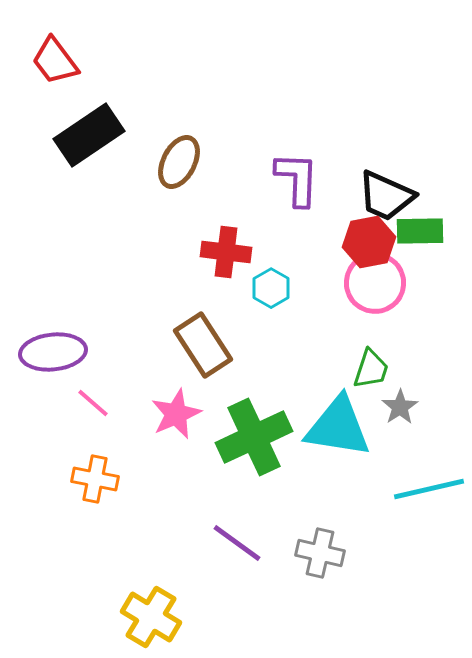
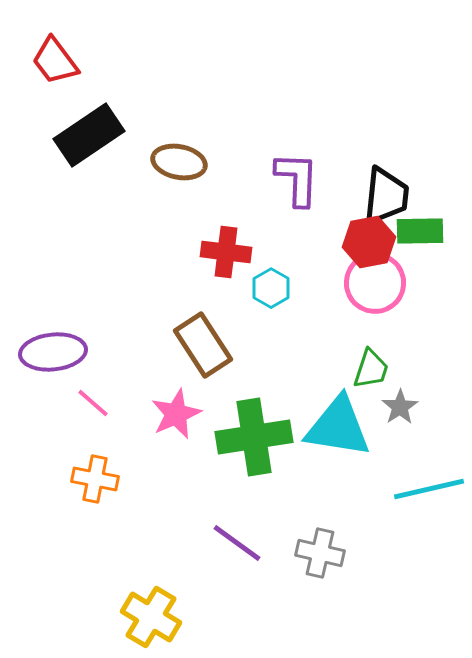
brown ellipse: rotated 74 degrees clockwise
black trapezoid: rotated 108 degrees counterclockwise
green cross: rotated 16 degrees clockwise
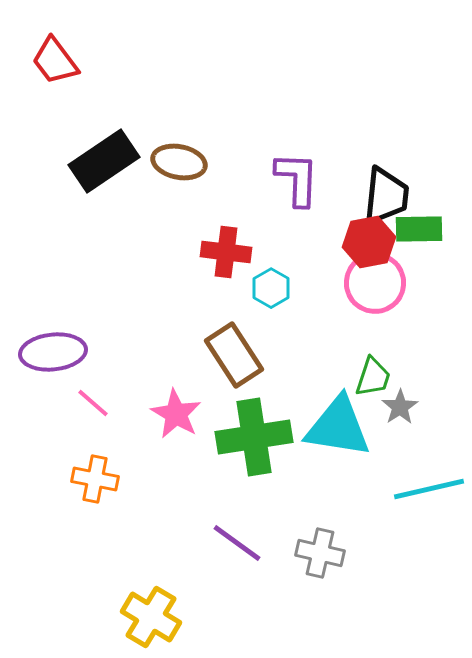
black rectangle: moved 15 px right, 26 px down
green rectangle: moved 1 px left, 2 px up
brown rectangle: moved 31 px right, 10 px down
green trapezoid: moved 2 px right, 8 px down
pink star: rotated 18 degrees counterclockwise
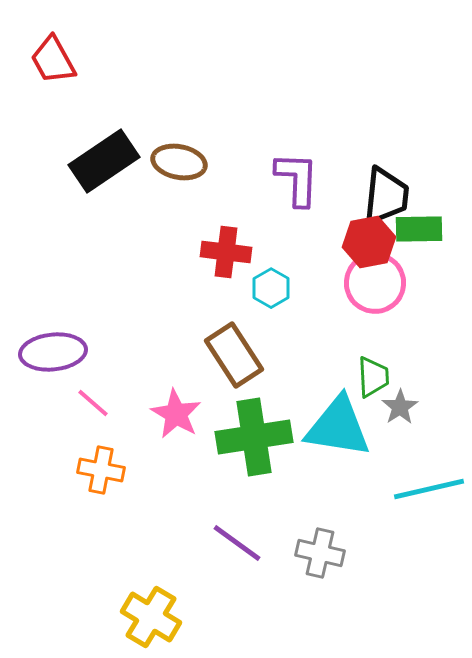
red trapezoid: moved 2 px left, 1 px up; rotated 8 degrees clockwise
green trapezoid: rotated 21 degrees counterclockwise
orange cross: moved 6 px right, 9 px up
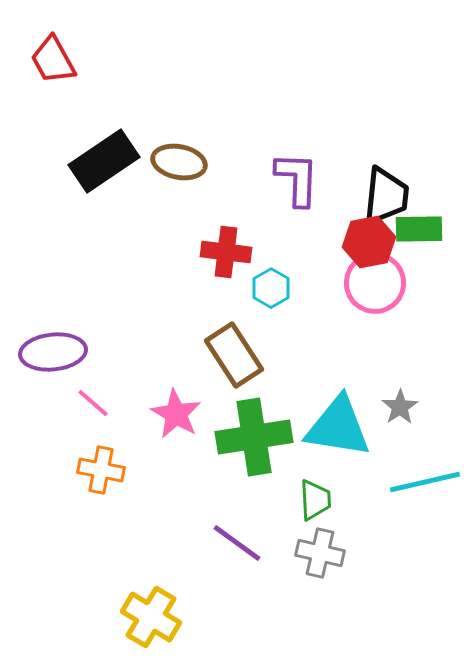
green trapezoid: moved 58 px left, 123 px down
cyan line: moved 4 px left, 7 px up
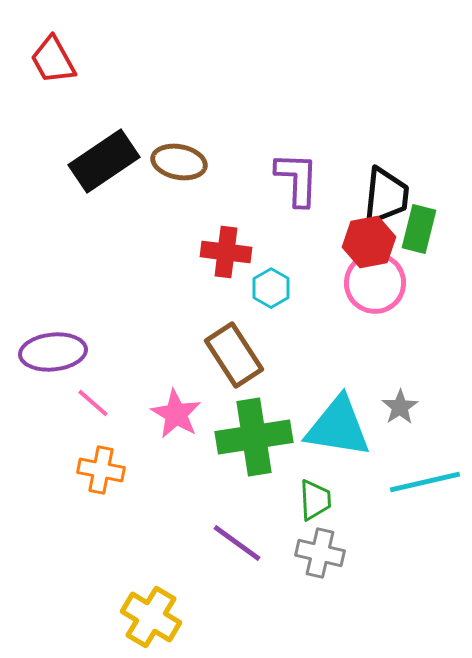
green rectangle: rotated 75 degrees counterclockwise
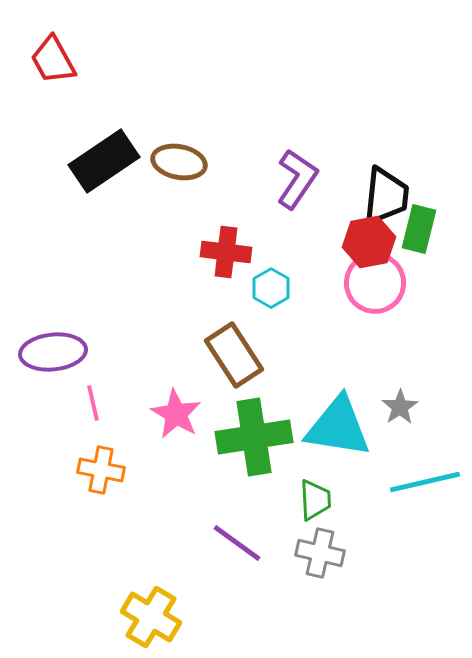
purple L-shape: rotated 32 degrees clockwise
pink line: rotated 36 degrees clockwise
